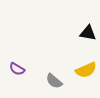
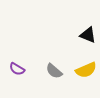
black triangle: moved 2 px down; rotated 12 degrees clockwise
gray semicircle: moved 10 px up
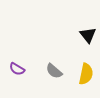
black triangle: rotated 30 degrees clockwise
yellow semicircle: moved 4 px down; rotated 55 degrees counterclockwise
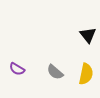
gray semicircle: moved 1 px right, 1 px down
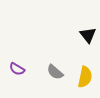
yellow semicircle: moved 1 px left, 3 px down
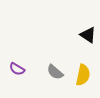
black triangle: rotated 18 degrees counterclockwise
yellow semicircle: moved 2 px left, 2 px up
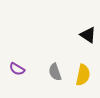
gray semicircle: rotated 30 degrees clockwise
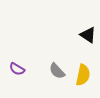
gray semicircle: moved 2 px right, 1 px up; rotated 24 degrees counterclockwise
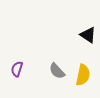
purple semicircle: rotated 77 degrees clockwise
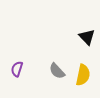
black triangle: moved 1 px left, 2 px down; rotated 12 degrees clockwise
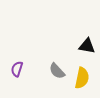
black triangle: moved 9 px down; rotated 36 degrees counterclockwise
yellow semicircle: moved 1 px left, 3 px down
